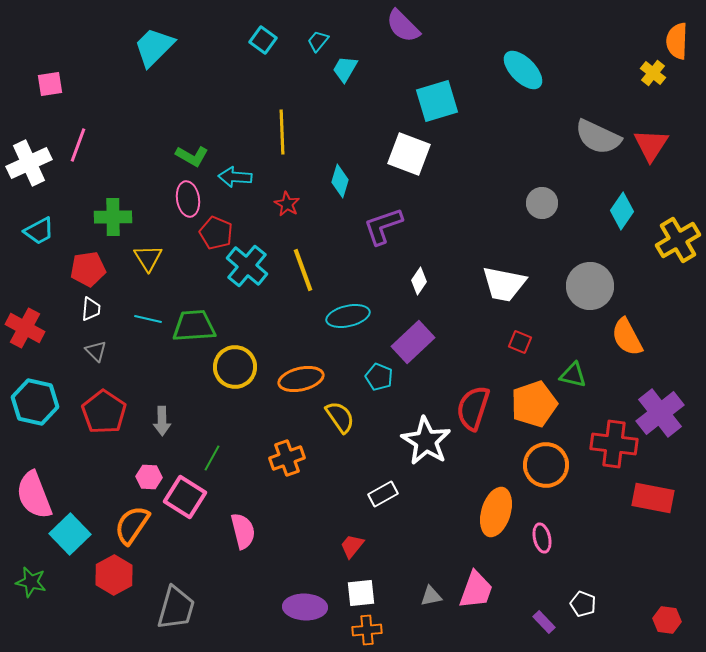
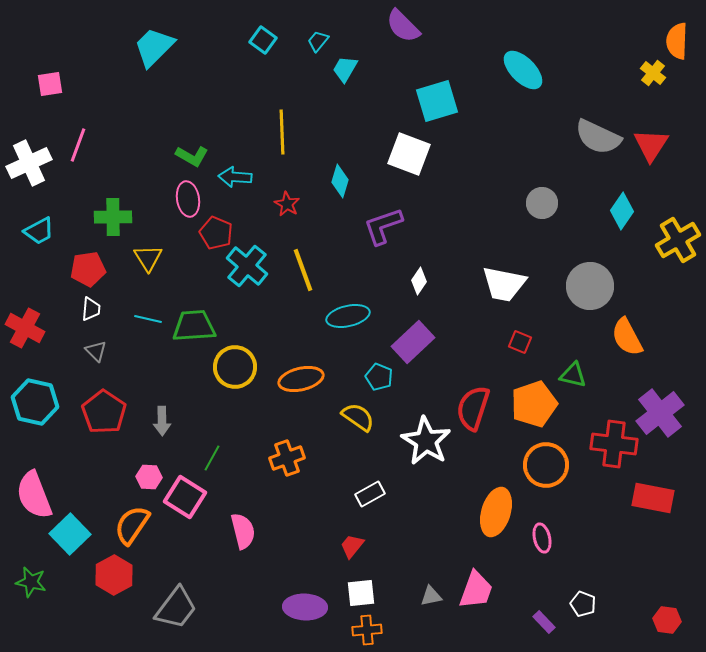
yellow semicircle at (340, 417): moved 18 px right; rotated 20 degrees counterclockwise
white rectangle at (383, 494): moved 13 px left
gray trapezoid at (176, 608): rotated 21 degrees clockwise
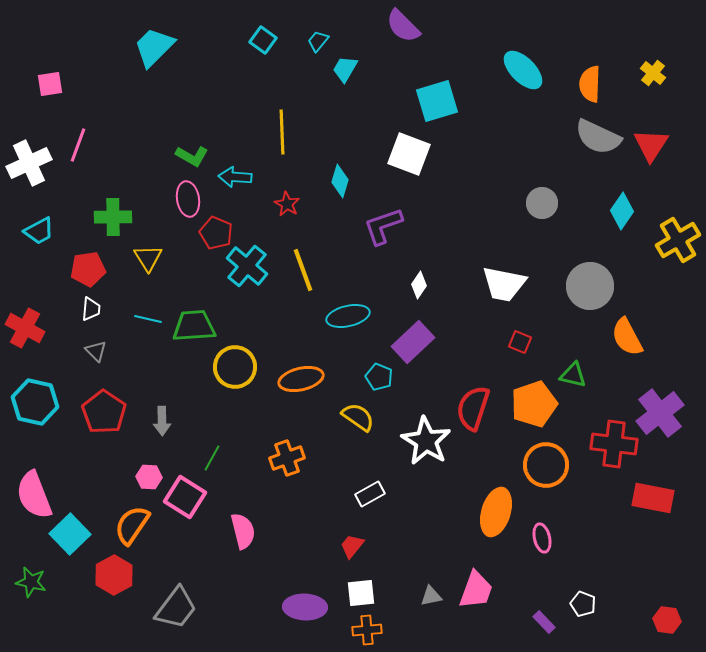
orange semicircle at (677, 41): moved 87 px left, 43 px down
white diamond at (419, 281): moved 4 px down
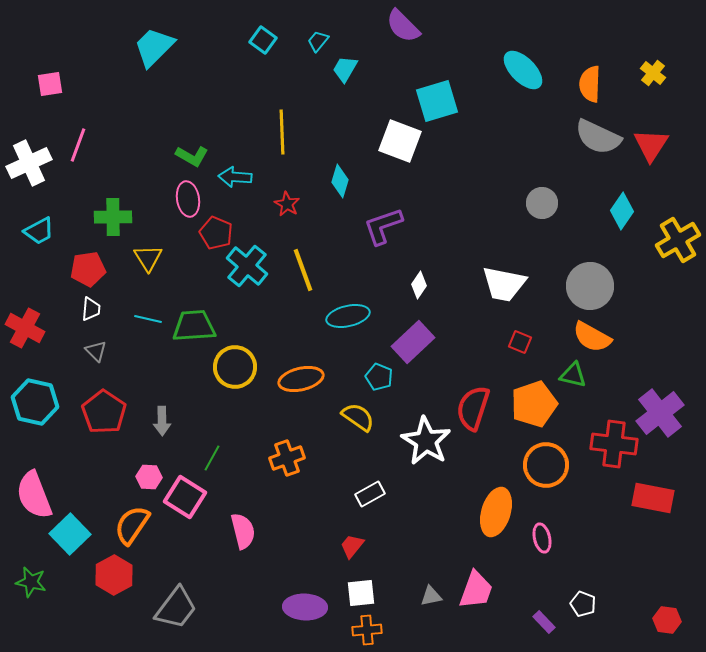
white square at (409, 154): moved 9 px left, 13 px up
orange semicircle at (627, 337): moved 35 px left; rotated 33 degrees counterclockwise
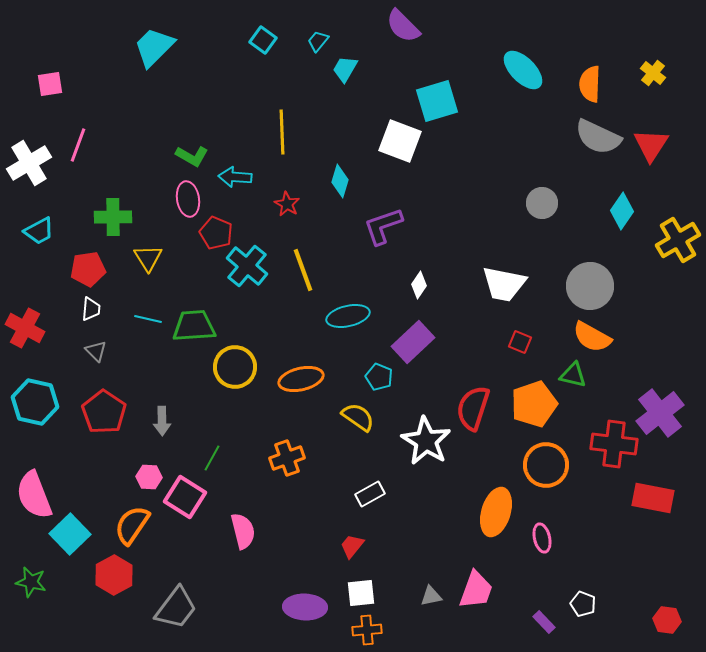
white cross at (29, 163): rotated 6 degrees counterclockwise
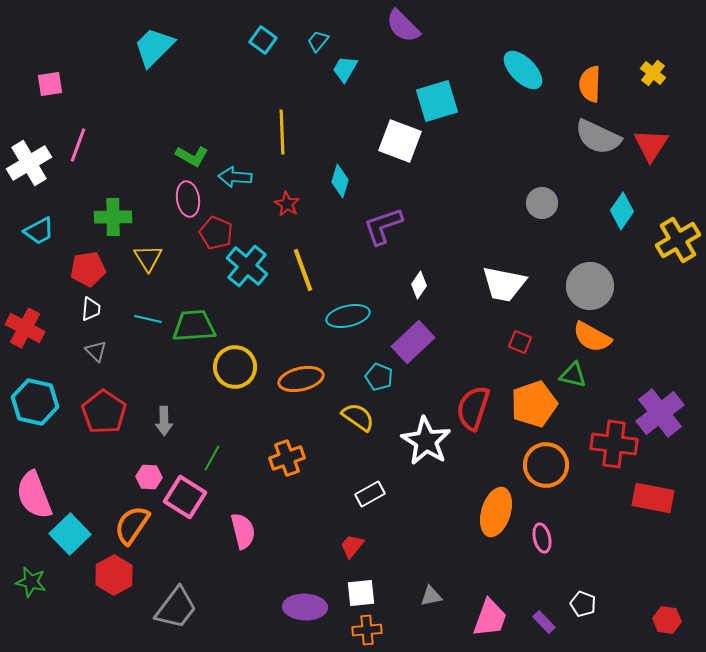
gray arrow at (162, 421): moved 2 px right
pink trapezoid at (476, 590): moved 14 px right, 28 px down
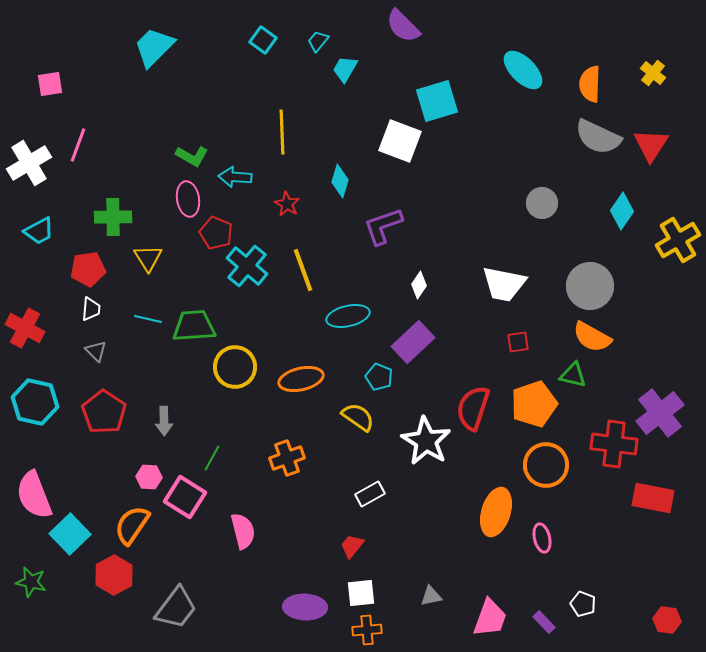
red square at (520, 342): moved 2 px left; rotated 30 degrees counterclockwise
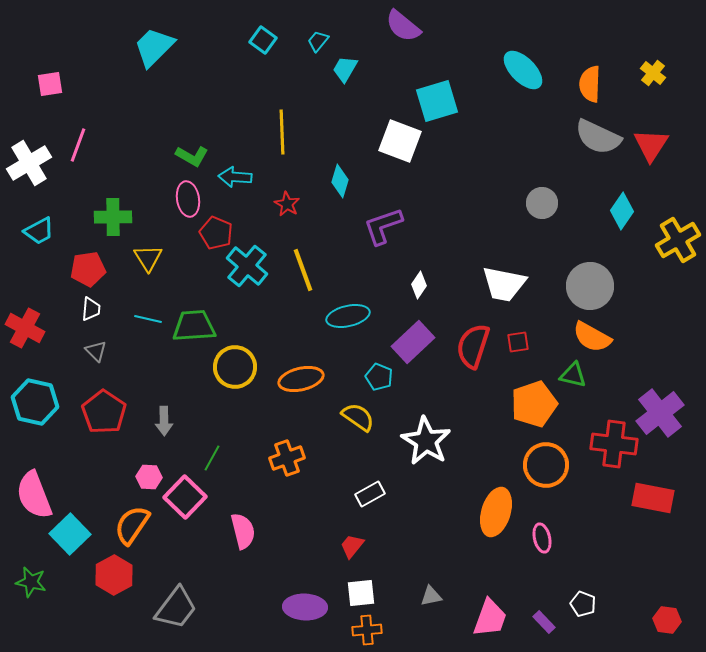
purple semicircle at (403, 26): rotated 6 degrees counterclockwise
red semicircle at (473, 408): moved 62 px up
pink square at (185, 497): rotated 12 degrees clockwise
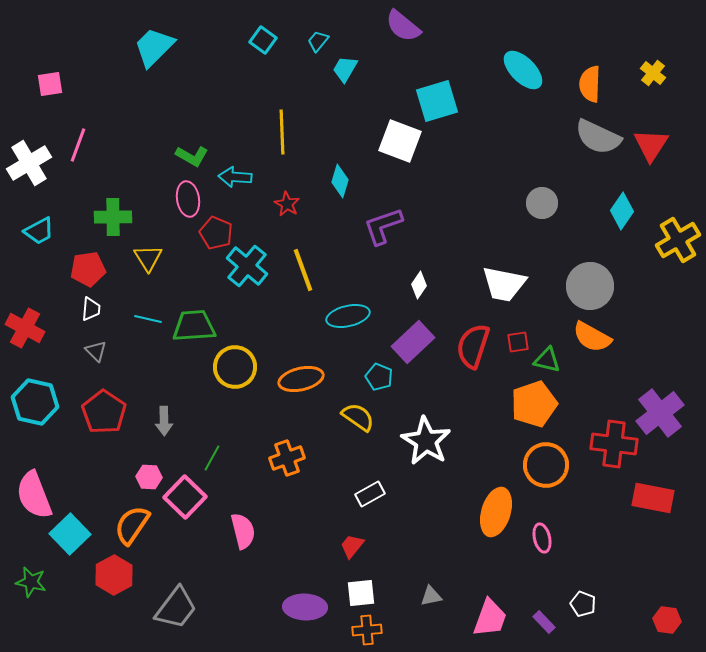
green triangle at (573, 375): moved 26 px left, 15 px up
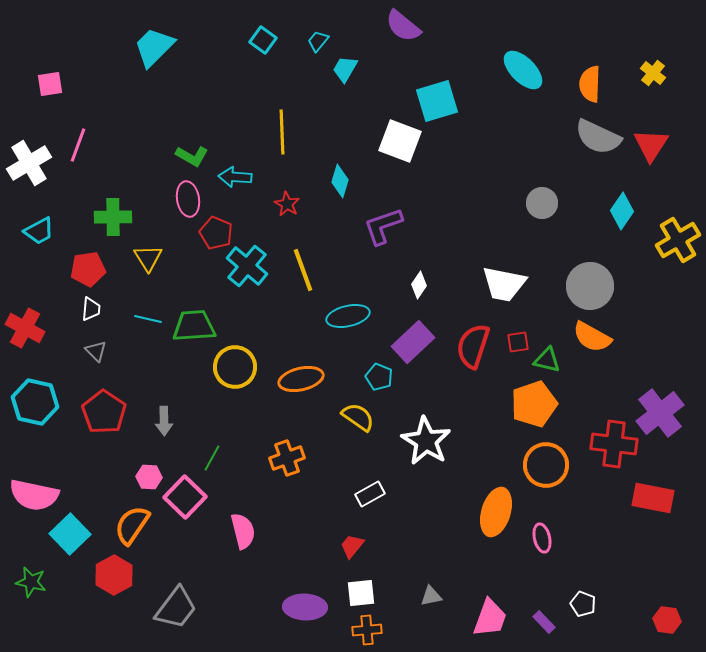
pink semicircle at (34, 495): rotated 57 degrees counterclockwise
